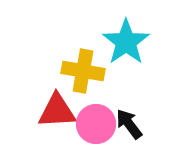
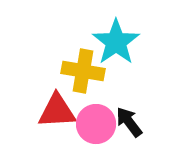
cyan star: moved 10 px left
black arrow: moved 2 px up
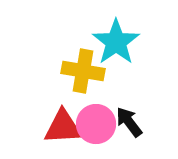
red triangle: moved 6 px right, 16 px down
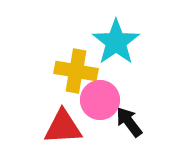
yellow cross: moved 7 px left
pink circle: moved 4 px right, 24 px up
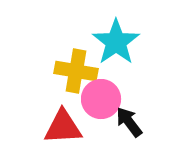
pink circle: moved 1 px right, 1 px up
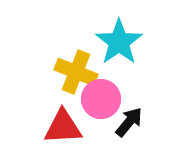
cyan star: moved 3 px right
yellow cross: moved 1 px down; rotated 12 degrees clockwise
black arrow: rotated 76 degrees clockwise
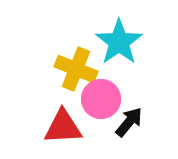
yellow cross: moved 3 px up
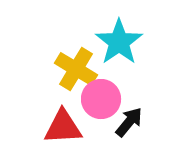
yellow cross: rotated 9 degrees clockwise
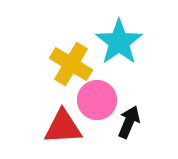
yellow cross: moved 5 px left, 5 px up
pink circle: moved 4 px left, 1 px down
black arrow: rotated 16 degrees counterclockwise
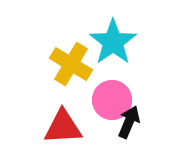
cyan star: moved 6 px left
pink circle: moved 15 px right
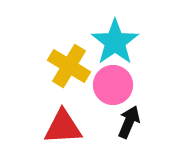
cyan star: moved 2 px right
yellow cross: moved 2 px left, 2 px down
pink circle: moved 1 px right, 15 px up
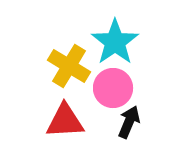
pink circle: moved 3 px down
red triangle: moved 2 px right, 6 px up
